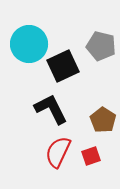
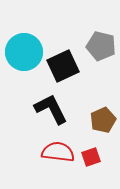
cyan circle: moved 5 px left, 8 px down
brown pentagon: rotated 15 degrees clockwise
red semicircle: rotated 72 degrees clockwise
red square: moved 1 px down
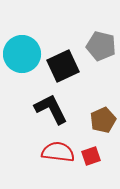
cyan circle: moved 2 px left, 2 px down
red square: moved 1 px up
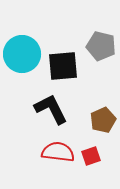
black square: rotated 20 degrees clockwise
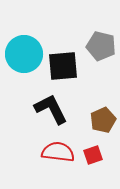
cyan circle: moved 2 px right
red square: moved 2 px right, 1 px up
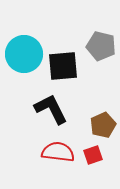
brown pentagon: moved 5 px down
